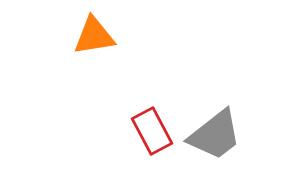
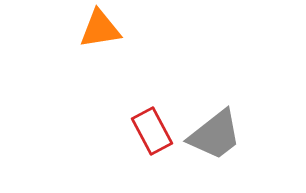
orange triangle: moved 6 px right, 7 px up
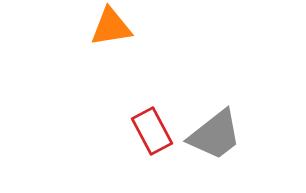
orange triangle: moved 11 px right, 2 px up
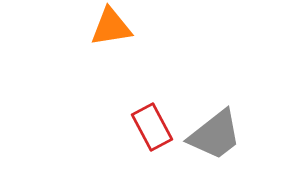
red rectangle: moved 4 px up
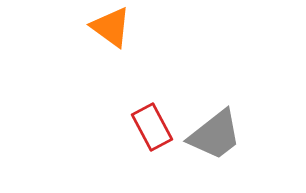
orange triangle: rotated 45 degrees clockwise
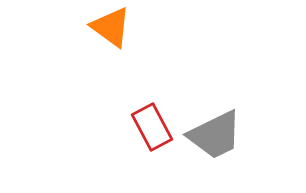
gray trapezoid: rotated 12 degrees clockwise
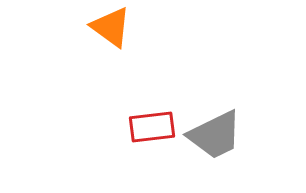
red rectangle: rotated 69 degrees counterclockwise
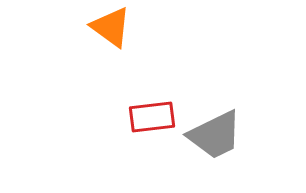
red rectangle: moved 10 px up
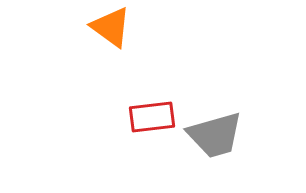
gray trapezoid: rotated 10 degrees clockwise
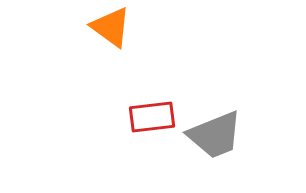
gray trapezoid: rotated 6 degrees counterclockwise
